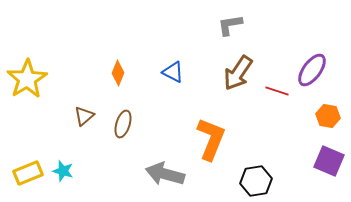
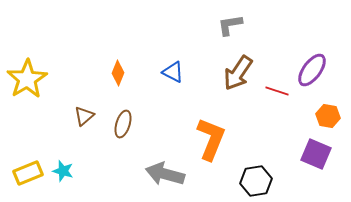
purple square: moved 13 px left, 7 px up
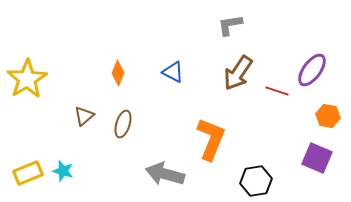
purple square: moved 1 px right, 4 px down
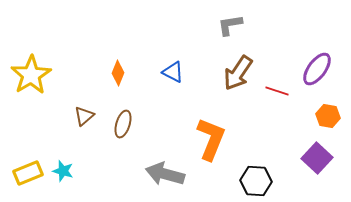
purple ellipse: moved 5 px right, 1 px up
yellow star: moved 4 px right, 4 px up
purple square: rotated 20 degrees clockwise
black hexagon: rotated 12 degrees clockwise
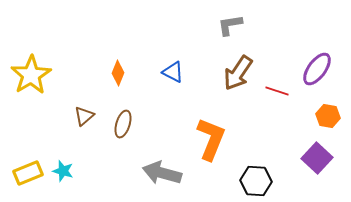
gray arrow: moved 3 px left, 1 px up
